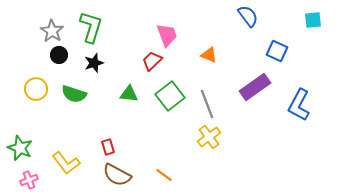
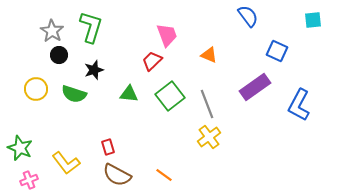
black star: moved 7 px down
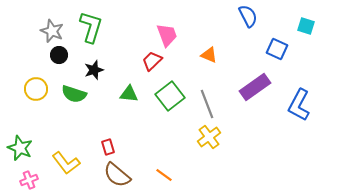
blue semicircle: rotated 10 degrees clockwise
cyan square: moved 7 px left, 6 px down; rotated 24 degrees clockwise
gray star: rotated 10 degrees counterclockwise
blue square: moved 2 px up
brown semicircle: rotated 12 degrees clockwise
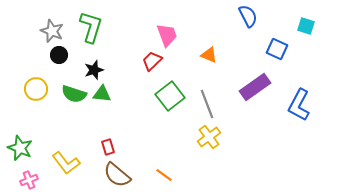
green triangle: moved 27 px left
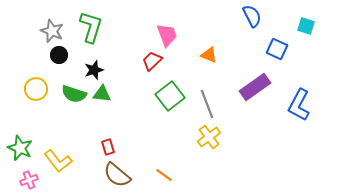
blue semicircle: moved 4 px right
yellow L-shape: moved 8 px left, 2 px up
